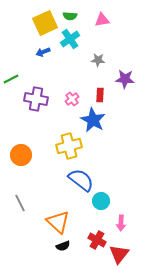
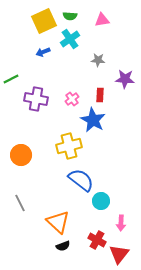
yellow square: moved 1 px left, 2 px up
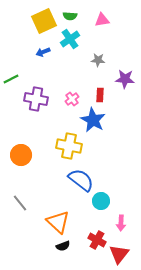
yellow cross: rotated 25 degrees clockwise
gray line: rotated 12 degrees counterclockwise
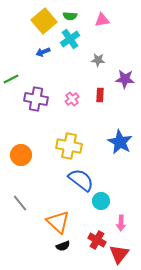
yellow square: rotated 15 degrees counterclockwise
blue star: moved 27 px right, 22 px down
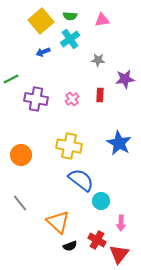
yellow square: moved 3 px left
purple star: rotated 12 degrees counterclockwise
blue star: moved 1 px left, 1 px down
black semicircle: moved 7 px right
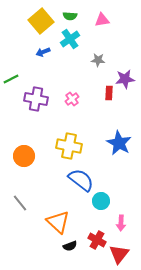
red rectangle: moved 9 px right, 2 px up
orange circle: moved 3 px right, 1 px down
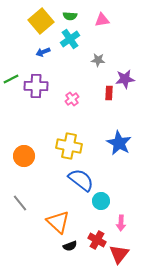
purple cross: moved 13 px up; rotated 10 degrees counterclockwise
